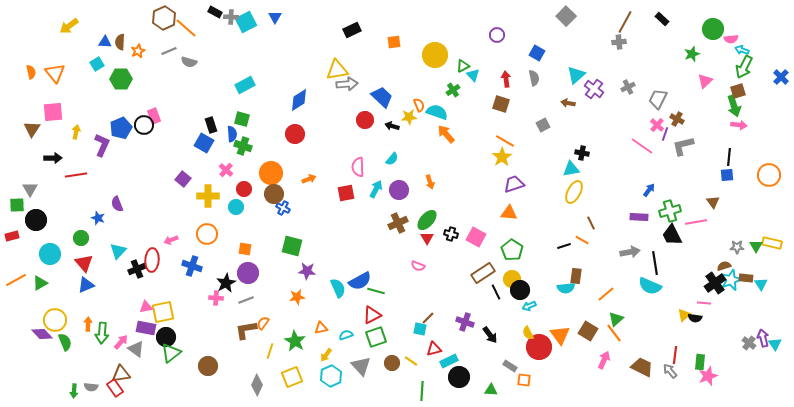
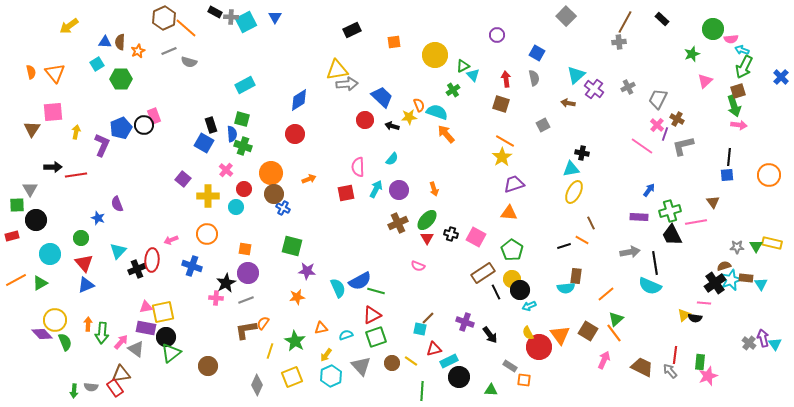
black arrow at (53, 158): moved 9 px down
orange arrow at (430, 182): moved 4 px right, 7 px down
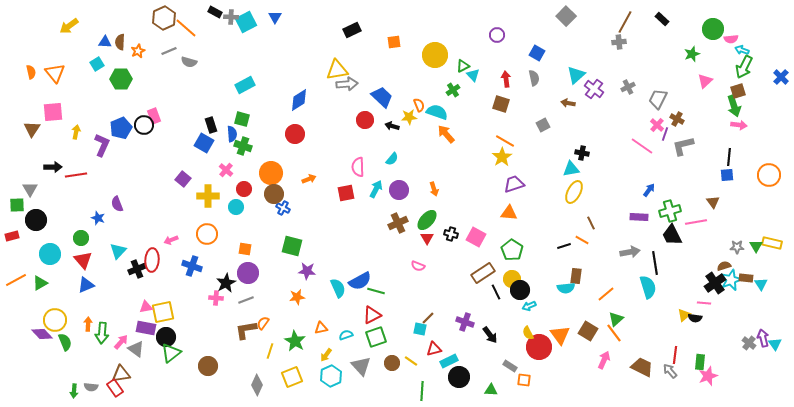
red triangle at (84, 263): moved 1 px left, 3 px up
cyan semicircle at (650, 286): moved 2 px left, 1 px down; rotated 130 degrees counterclockwise
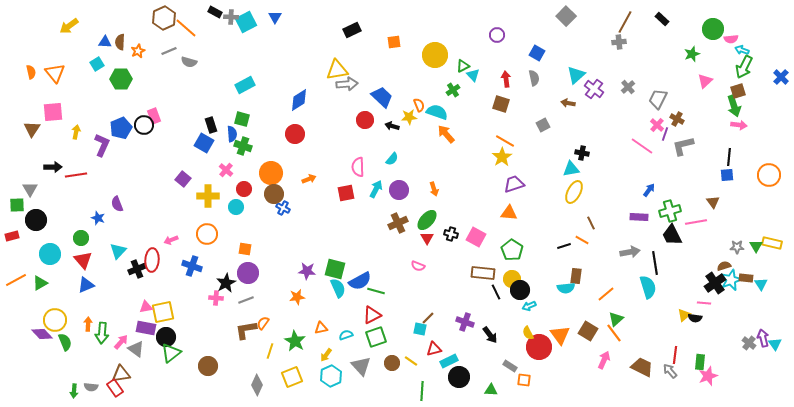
gray cross at (628, 87): rotated 16 degrees counterclockwise
green square at (292, 246): moved 43 px right, 23 px down
brown rectangle at (483, 273): rotated 40 degrees clockwise
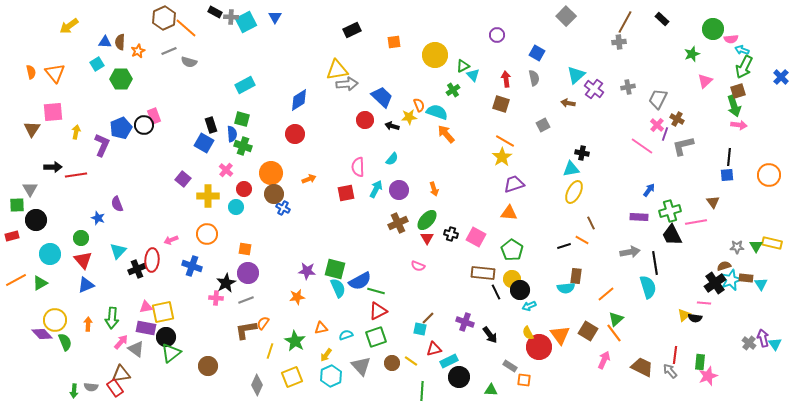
gray cross at (628, 87): rotated 32 degrees clockwise
red triangle at (372, 315): moved 6 px right, 4 px up
green arrow at (102, 333): moved 10 px right, 15 px up
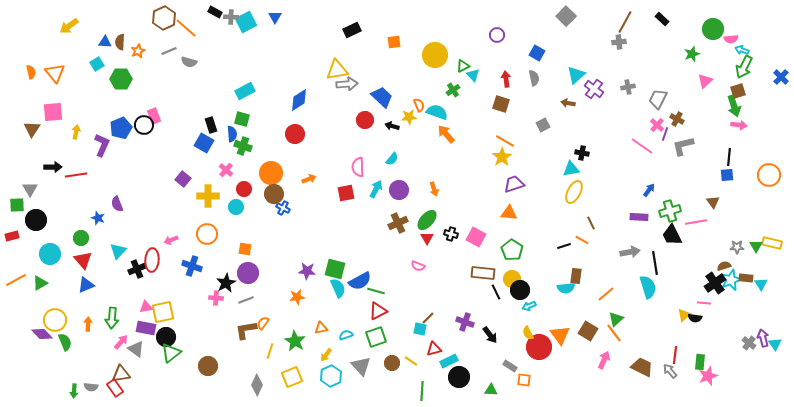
cyan rectangle at (245, 85): moved 6 px down
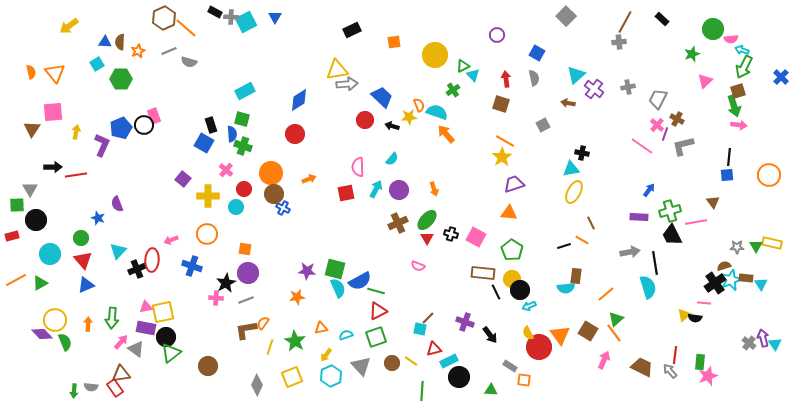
yellow line at (270, 351): moved 4 px up
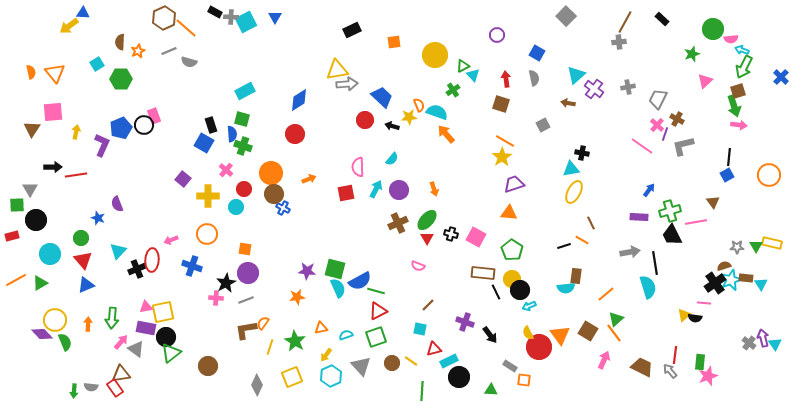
blue triangle at (105, 42): moved 22 px left, 29 px up
blue square at (727, 175): rotated 24 degrees counterclockwise
brown line at (428, 318): moved 13 px up
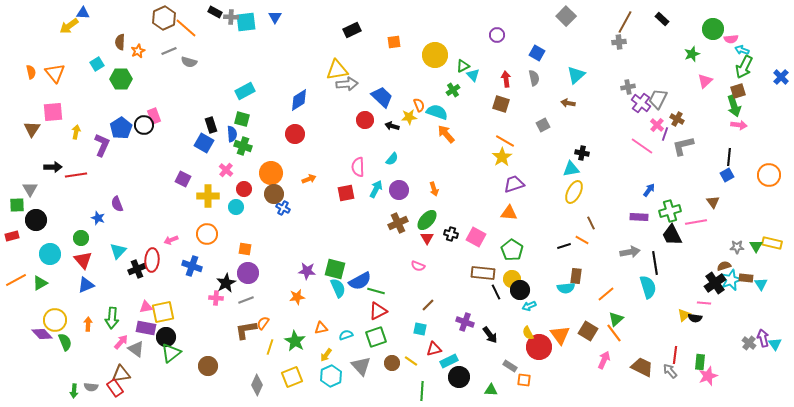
cyan square at (246, 22): rotated 20 degrees clockwise
purple cross at (594, 89): moved 47 px right, 14 px down
blue pentagon at (121, 128): rotated 10 degrees counterclockwise
purple square at (183, 179): rotated 14 degrees counterclockwise
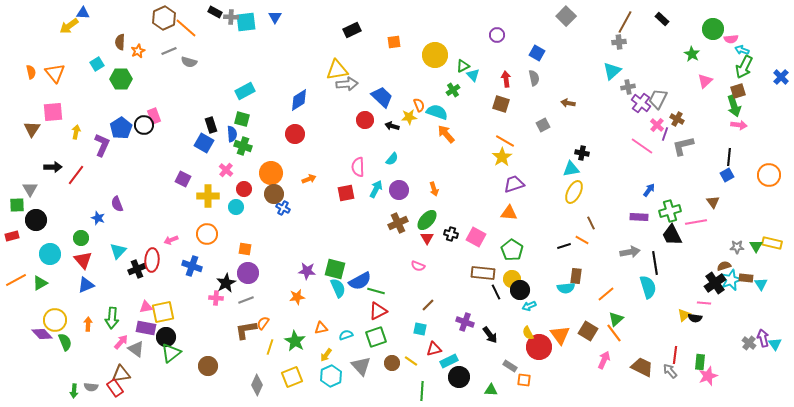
green star at (692, 54): rotated 21 degrees counterclockwise
cyan triangle at (576, 75): moved 36 px right, 4 px up
red line at (76, 175): rotated 45 degrees counterclockwise
